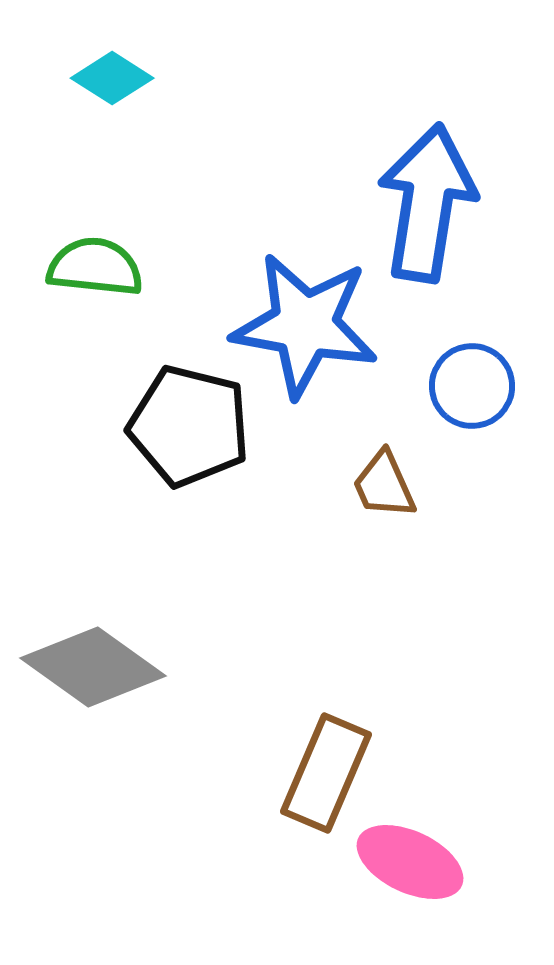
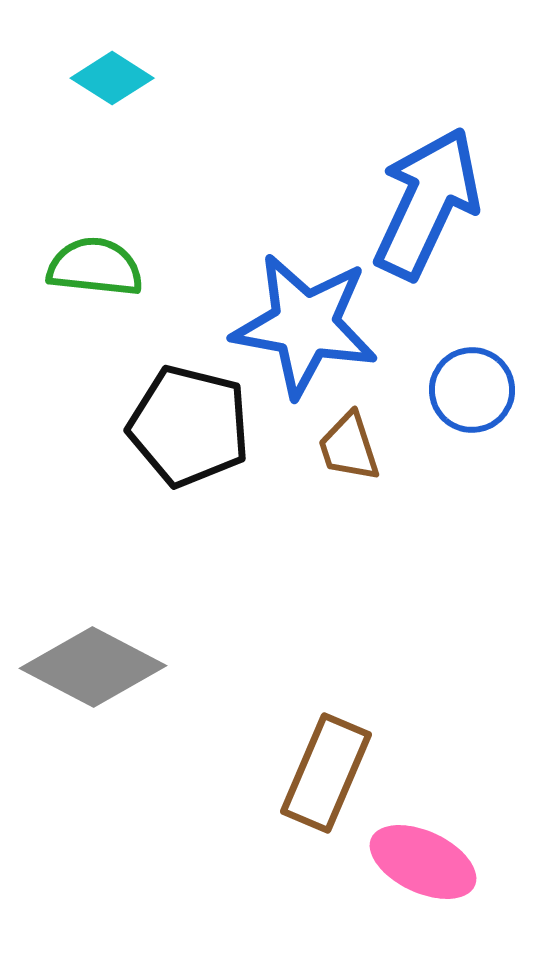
blue arrow: rotated 16 degrees clockwise
blue circle: moved 4 px down
brown trapezoid: moved 35 px left, 38 px up; rotated 6 degrees clockwise
gray diamond: rotated 8 degrees counterclockwise
pink ellipse: moved 13 px right
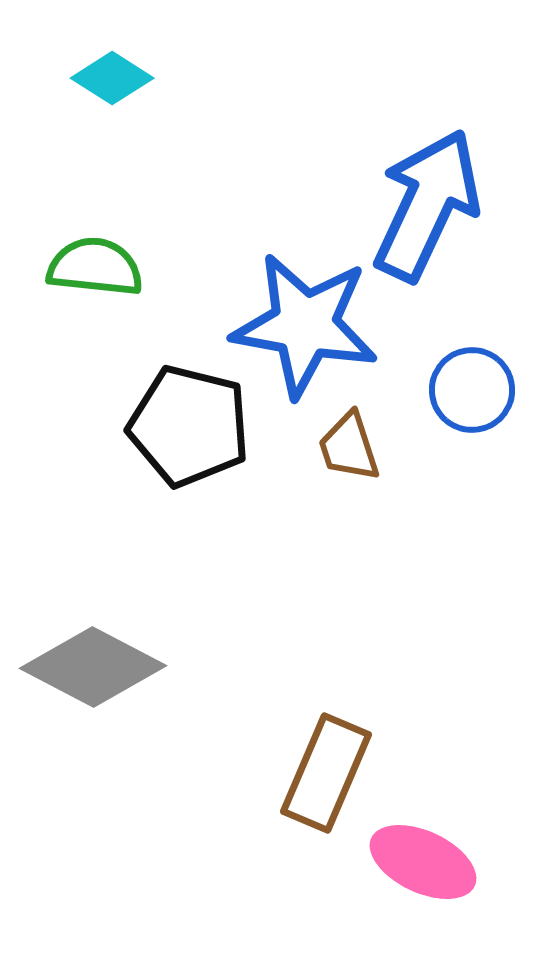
blue arrow: moved 2 px down
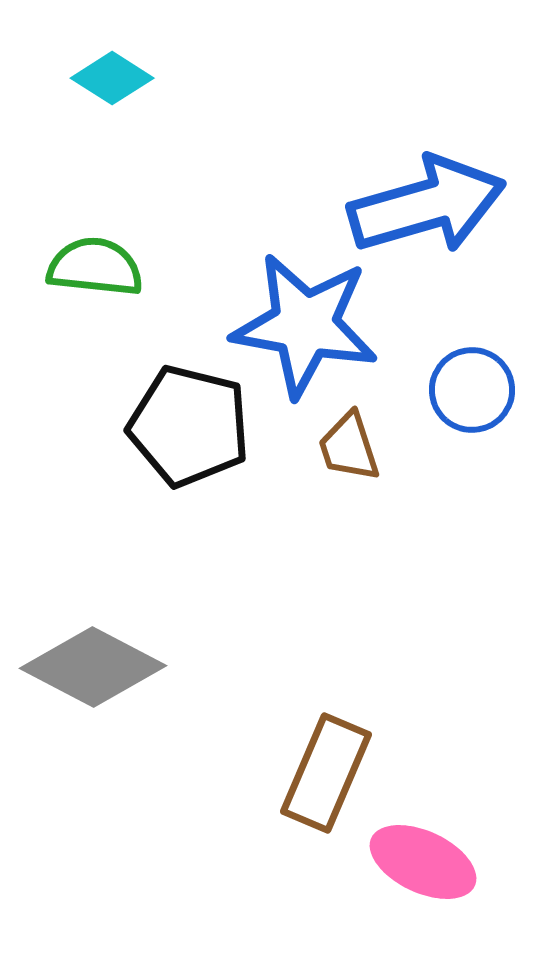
blue arrow: rotated 49 degrees clockwise
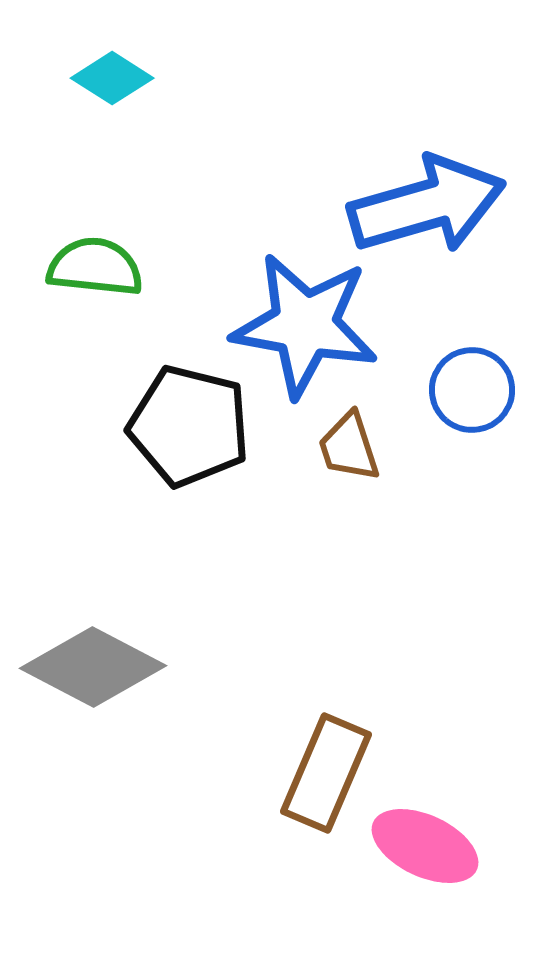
pink ellipse: moved 2 px right, 16 px up
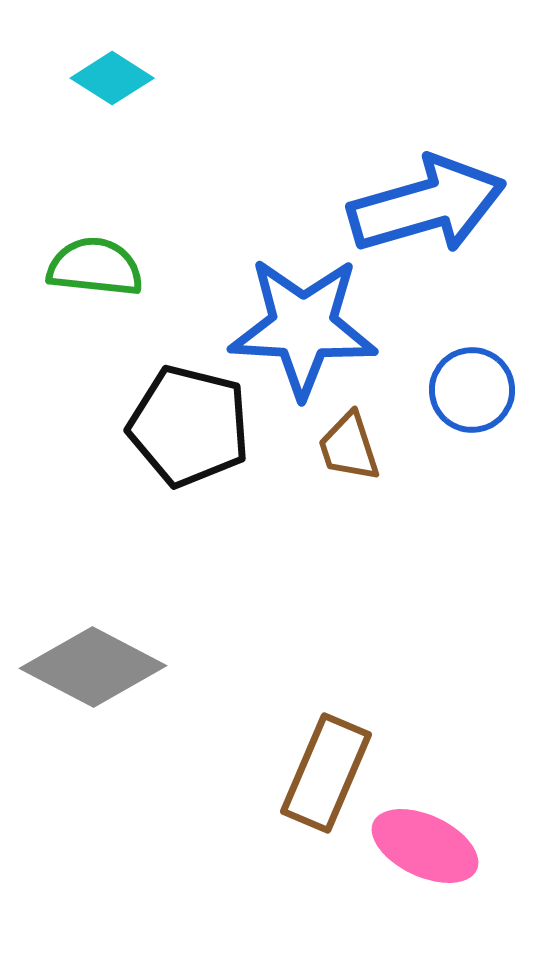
blue star: moved 2 px left, 2 px down; rotated 7 degrees counterclockwise
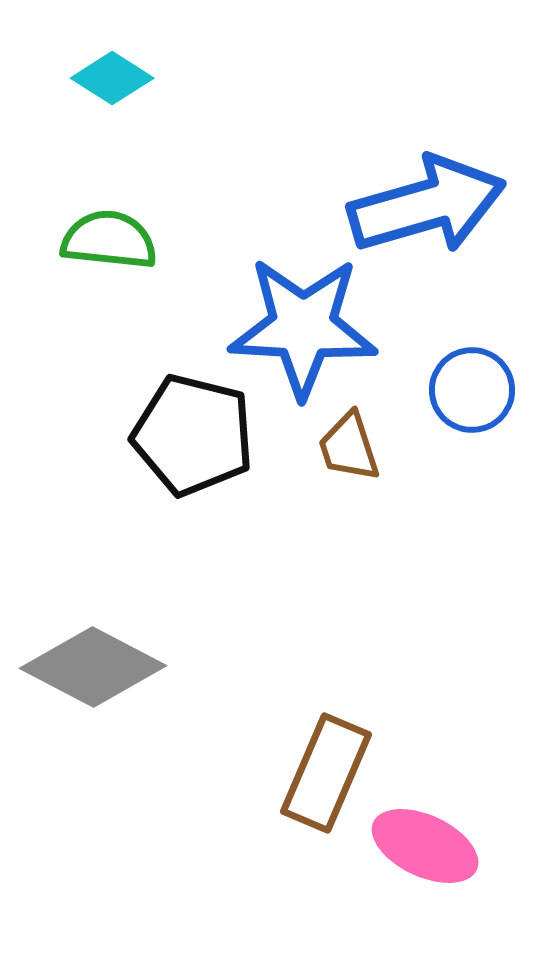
green semicircle: moved 14 px right, 27 px up
black pentagon: moved 4 px right, 9 px down
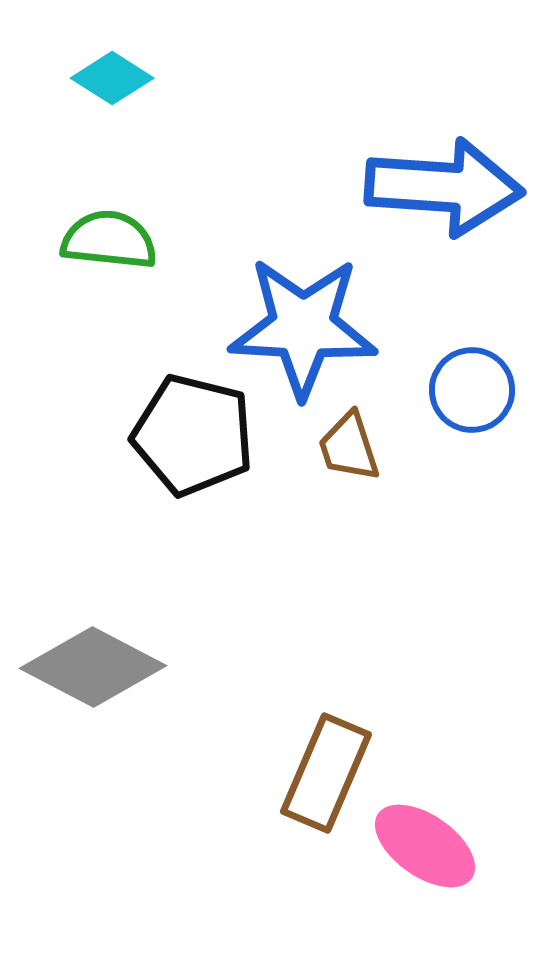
blue arrow: moved 17 px right, 18 px up; rotated 20 degrees clockwise
pink ellipse: rotated 10 degrees clockwise
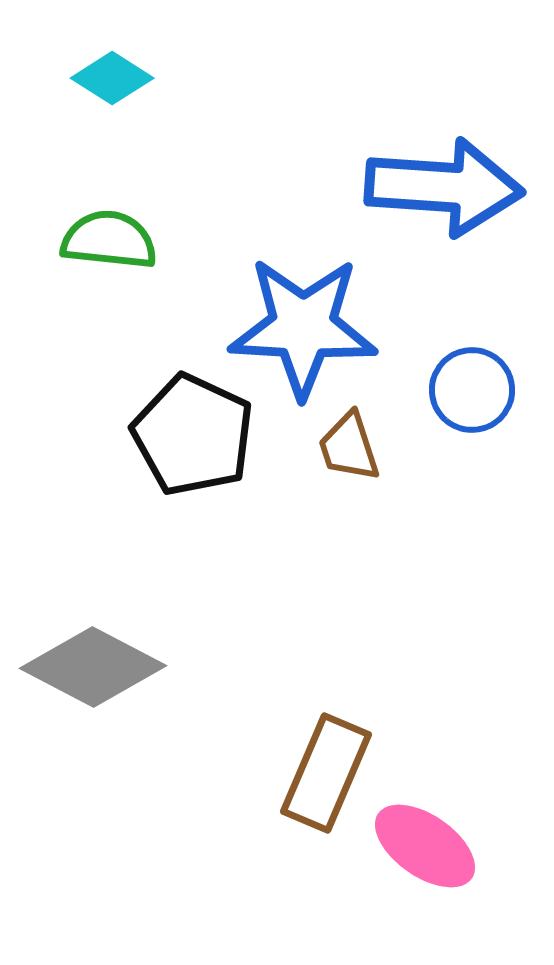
black pentagon: rotated 11 degrees clockwise
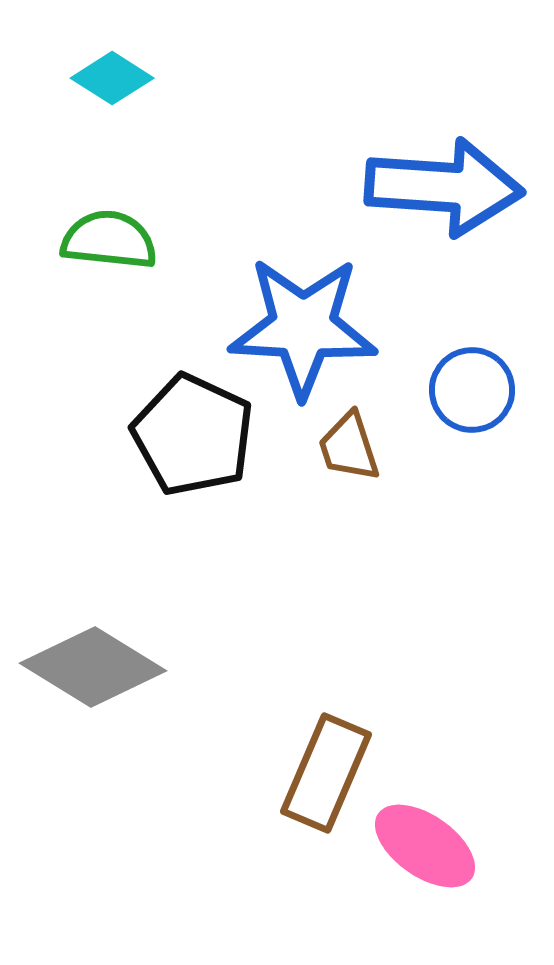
gray diamond: rotated 4 degrees clockwise
